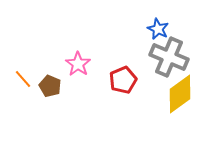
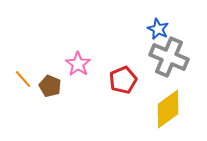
yellow diamond: moved 12 px left, 15 px down
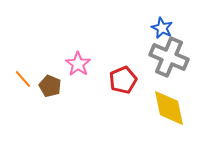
blue star: moved 4 px right, 1 px up
yellow diamond: moved 1 px right, 1 px up; rotated 66 degrees counterclockwise
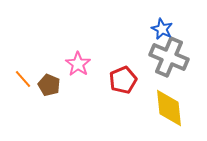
blue star: moved 1 px down
brown pentagon: moved 1 px left, 1 px up
yellow diamond: rotated 6 degrees clockwise
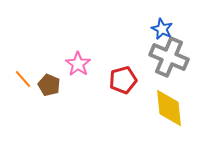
red pentagon: rotated 8 degrees clockwise
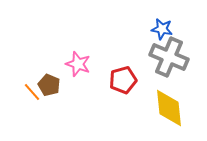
blue star: rotated 15 degrees counterclockwise
pink star: rotated 15 degrees counterclockwise
orange line: moved 9 px right, 13 px down
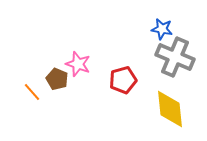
gray cross: moved 6 px right
brown pentagon: moved 8 px right, 6 px up
yellow diamond: moved 1 px right, 1 px down
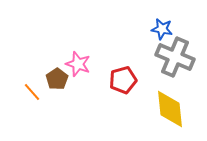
brown pentagon: rotated 15 degrees clockwise
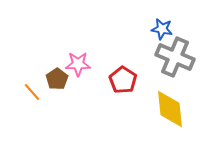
pink star: rotated 20 degrees counterclockwise
red pentagon: rotated 24 degrees counterclockwise
